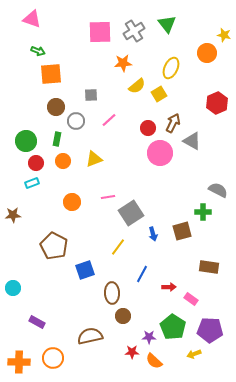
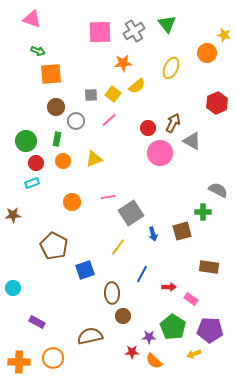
yellow square at (159, 94): moved 46 px left; rotated 21 degrees counterclockwise
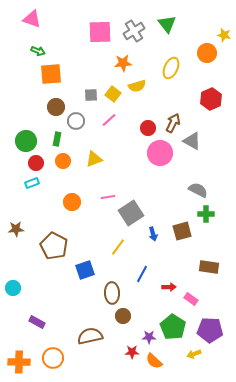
yellow semicircle at (137, 86): rotated 24 degrees clockwise
red hexagon at (217, 103): moved 6 px left, 4 px up
gray semicircle at (218, 190): moved 20 px left
green cross at (203, 212): moved 3 px right, 2 px down
brown star at (13, 215): moved 3 px right, 14 px down
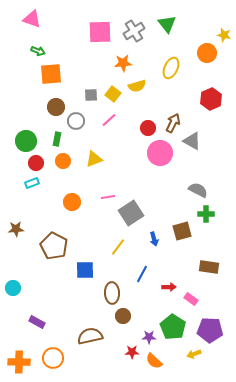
blue arrow at (153, 234): moved 1 px right, 5 px down
blue square at (85, 270): rotated 18 degrees clockwise
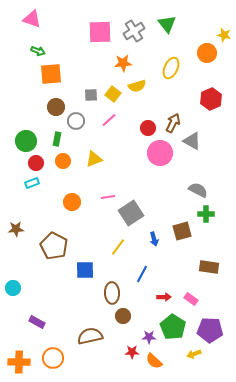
red arrow at (169, 287): moved 5 px left, 10 px down
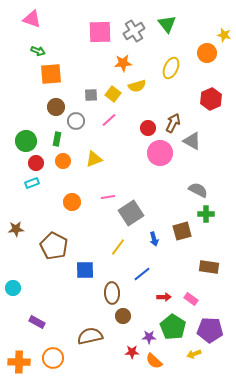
blue line at (142, 274): rotated 24 degrees clockwise
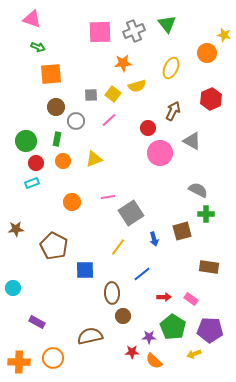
gray cross at (134, 31): rotated 10 degrees clockwise
green arrow at (38, 51): moved 4 px up
brown arrow at (173, 123): moved 12 px up
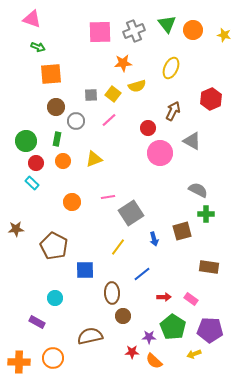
orange circle at (207, 53): moved 14 px left, 23 px up
cyan rectangle at (32, 183): rotated 64 degrees clockwise
cyan circle at (13, 288): moved 42 px right, 10 px down
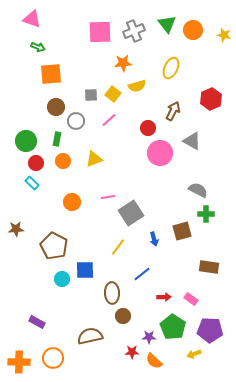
cyan circle at (55, 298): moved 7 px right, 19 px up
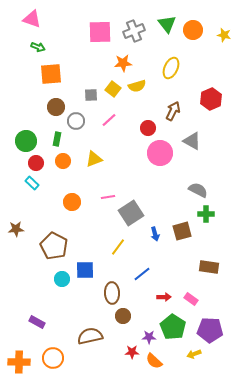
yellow square at (113, 94): moved 5 px up
blue arrow at (154, 239): moved 1 px right, 5 px up
